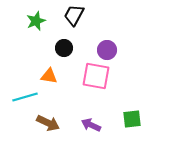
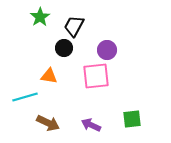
black trapezoid: moved 11 px down
green star: moved 4 px right, 4 px up; rotated 12 degrees counterclockwise
pink square: rotated 16 degrees counterclockwise
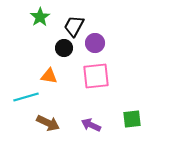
purple circle: moved 12 px left, 7 px up
cyan line: moved 1 px right
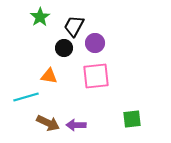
purple arrow: moved 15 px left; rotated 24 degrees counterclockwise
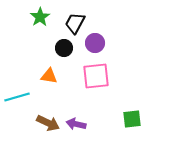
black trapezoid: moved 1 px right, 3 px up
cyan line: moved 9 px left
purple arrow: moved 1 px up; rotated 12 degrees clockwise
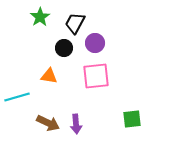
purple arrow: rotated 108 degrees counterclockwise
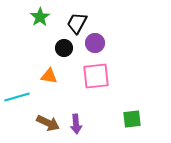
black trapezoid: moved 2 px right
